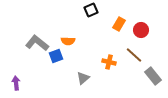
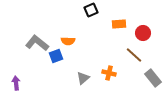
orange rectangle: rotated 56 degrees clockwise
red circle: moved 2 px right, 3 px down
orange cross: moved 11 px down
gray rectangle: moved 2 px down
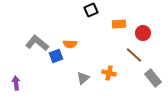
orange semicircle: moved 2 px right, 3 px down
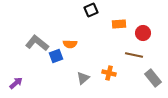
brown line: rotated 30 degrees counterclockwise
purple arrow: rotated 56 degrees clockwise
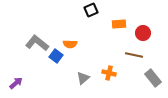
blue square: rotated 32 degrees counterclockwise
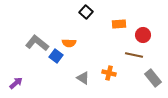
black square: moved 5 px left, 2 px down; rotated 24 degrees counterclockwise
red circle: moved 2 px down
orange semicircle: moved 1 px left, 1 px up
gray triangle: rotated 48 degrees counterclockwise
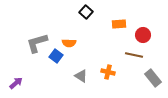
gray L-shape: rotated 55 degrees counterclockwise
orange cross: moved 1 px left, 1 px up
gray triangle: moved 2 px left, 2 px up
